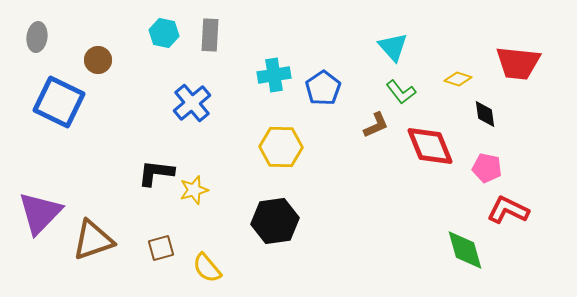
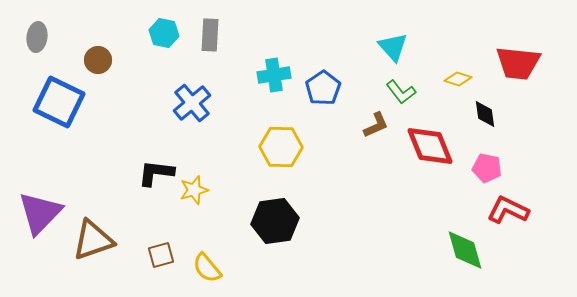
brown square: moved 7 px down
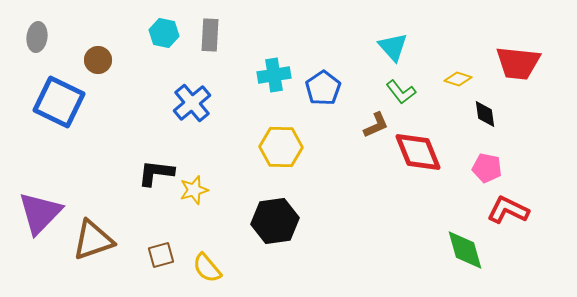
red diamond: moved 12 px left, 6 px down
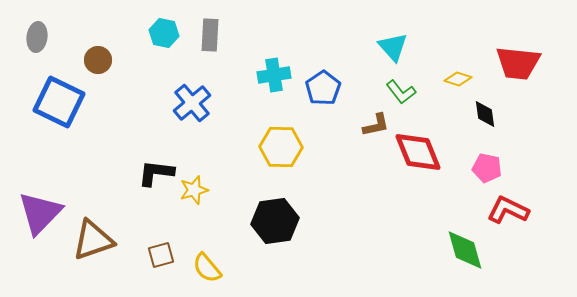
brown L-shape: rotated 12 degrees clockwise
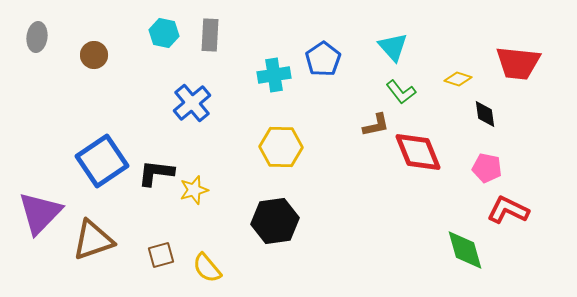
brown circle: moved 4 px left, 5 px up
blue pentagon: moved 29 px up
blue square: moved 43 px right, 59 px down; rotated 30 degrees clockwise
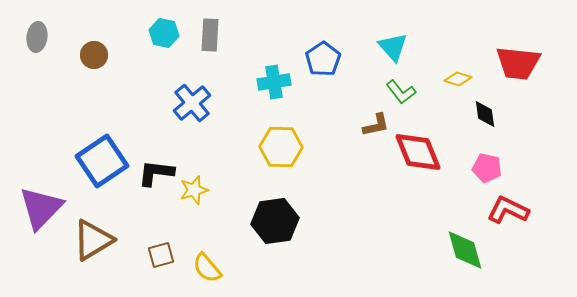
cyan cross: moved 7 px down
purple triangle: moved 1 px right, 5 px up
brown triangle: rotated 12 degrees counterclockwise
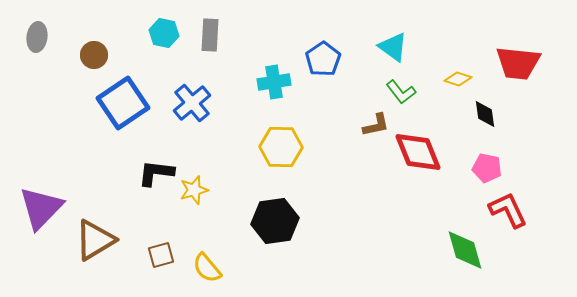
cyan triangle: rotated 12 degrees counterclockwise
blue square: moved 21 px right, 58 px up
red L-shape: rotated 39 degrees clockwise
brown triangle: moved 2 px right
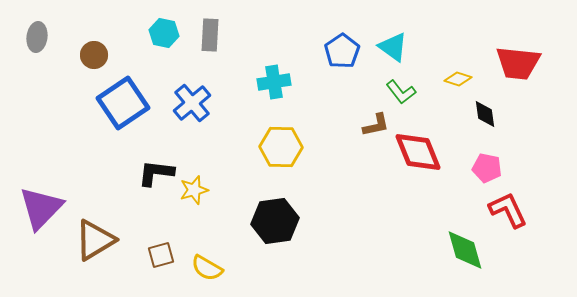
blue pentagon: moved 19 px right, 8 px up
yellow semicircle: rotated 20 degrees counterclockwise
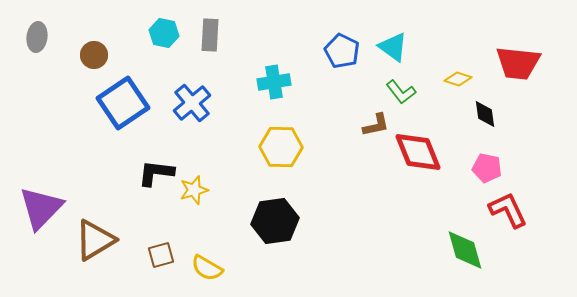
blue pentagon: rotated 12 degrees counterclockwise
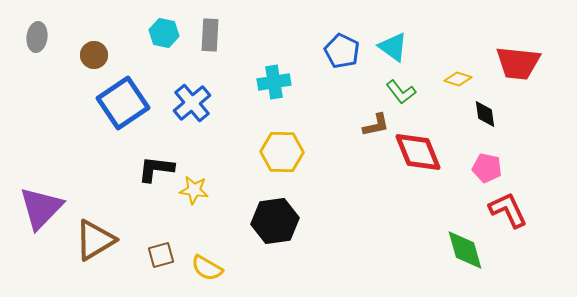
yellow hexagon: moved 1 px right, 5 px down
black L-shape: moved 4 px up
yellow star: rotated 24 degrees clockwise
